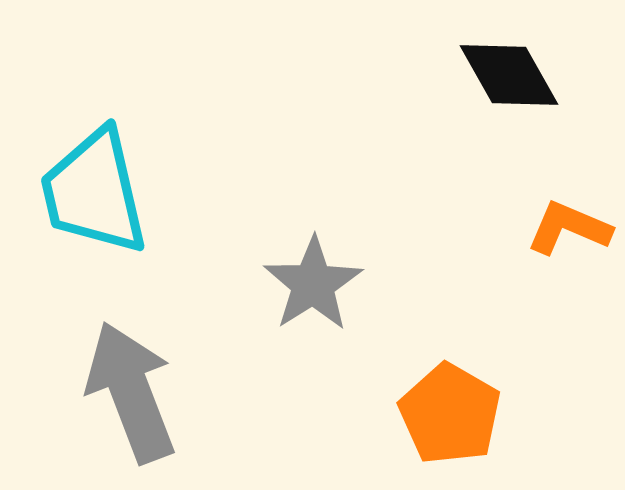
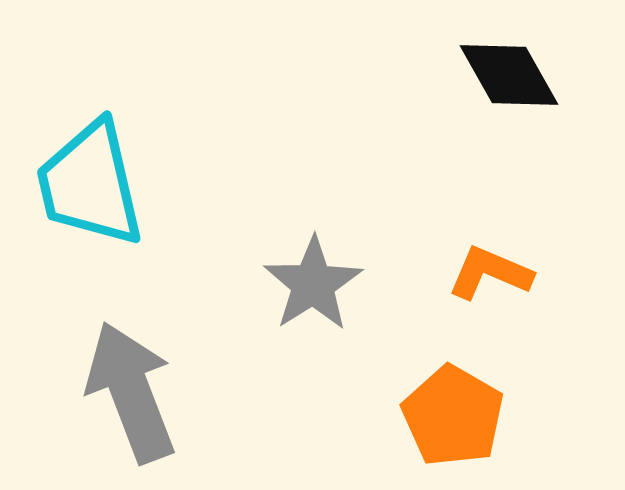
cyan trapezoid: moved 4 px left, 8 px up
orange L-shape: moved 79 px left, 45 px down
orange pentagon: moved 3 px right, 2 px down
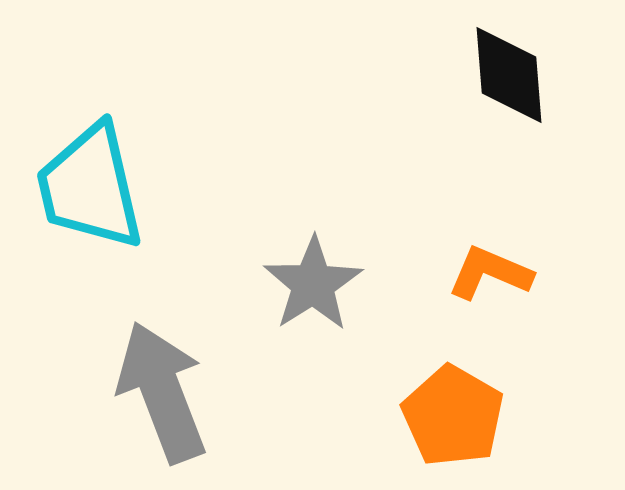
black diamond: rotated 25 degrees clockwise
cyan trapezoid: moved 3 px down
gray arrow: moved 31 px right
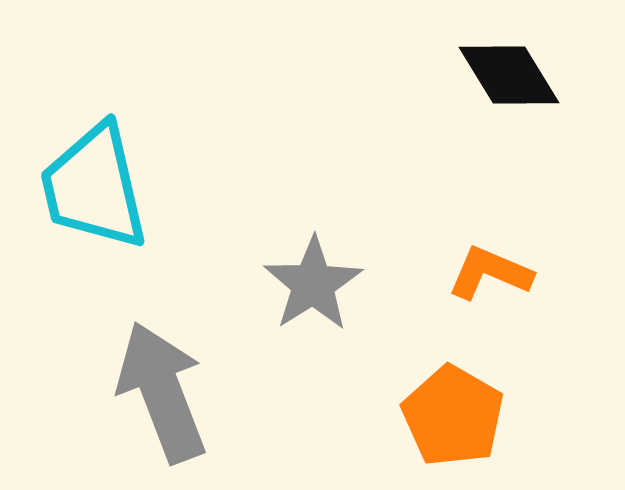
black diamond: rotated 27 degrees counterclockwise
cyan trapezoid: moved 4 px right
